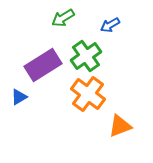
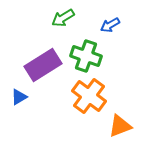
green cross: rotated 36 degrees counterclockwise
orange cross: moved 1 px right, 2 px down
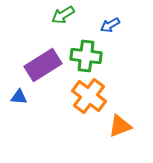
green arrow: moved 3 px up
green cross: rotated 12 degrees counterclockwise
blue triangle: rotated 36 degrees clockwise
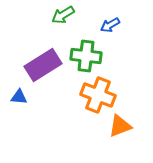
orange cross: moved 9 px right, 1 px up; rotated 16 degrees counterclockwise
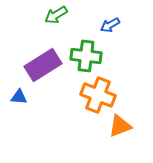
green arrow: moved 7 px left
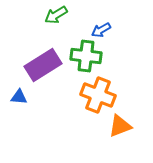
blue arrow: moved 9 px left, 5 px down
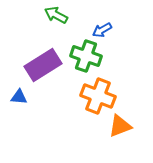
green arrow: rotated 60 degrees clockwise
blue arrow: moved 1 px right
green cross: rotated 12 degrees clockwise
orange cross: moved 1 px down
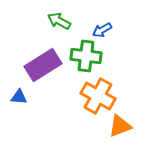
green arrow: moved 3 px right, 6 px down
green cross: rotated 12 degrees counterclockwise
orange cross: rotated 8 degrees clockwise
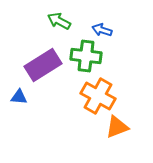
blue arrow: rotated 48 degrees clockwise
orange triangle: moved 3 px left, 1 px down
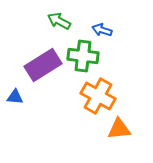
green cross: moved 3 px left
blue triangle: moved 4 px left
orange triangle: moved 2 px right, 2 px down; rotated 15 degrees clockwise
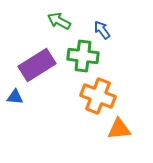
blue arrow: rotated 36 degrees clockwise
purple rectangle: moved 6 px left
orange cross: rotated 8 degrees counterclockwise
